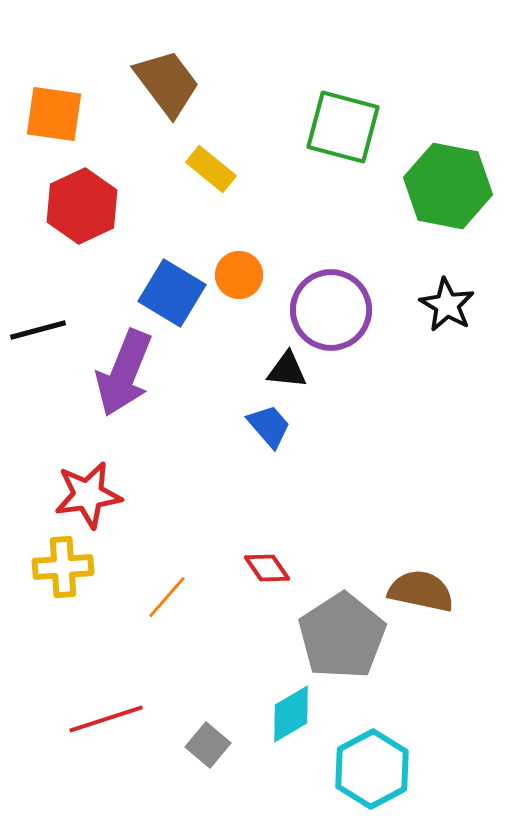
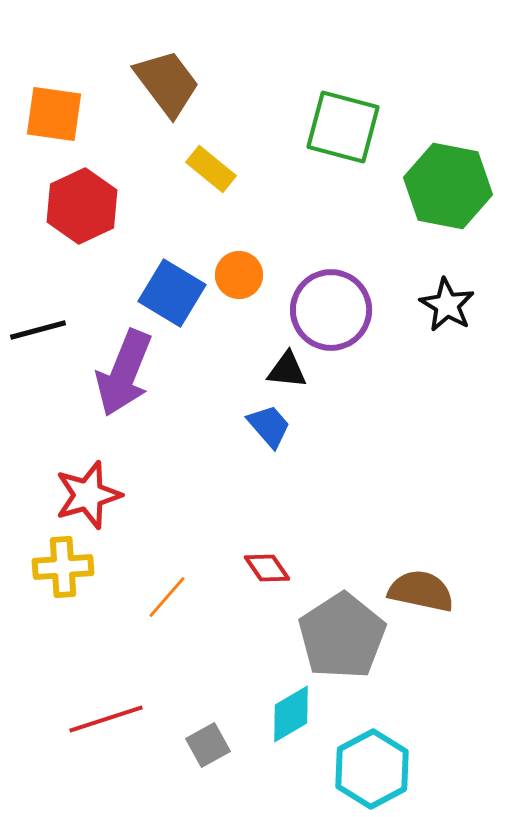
red star: rotated 8 degrees counterclockwise
gray square: rotated 21 degrees clockwise
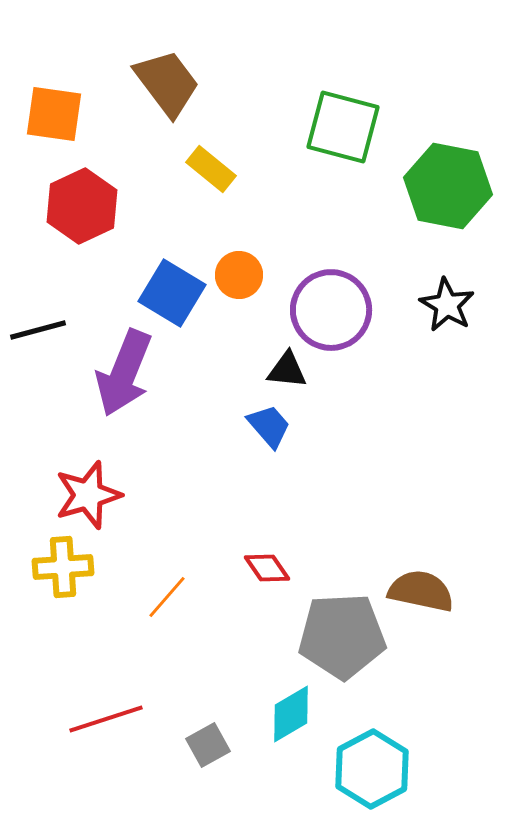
gray pentagon: rotated 30 degrees clockwise
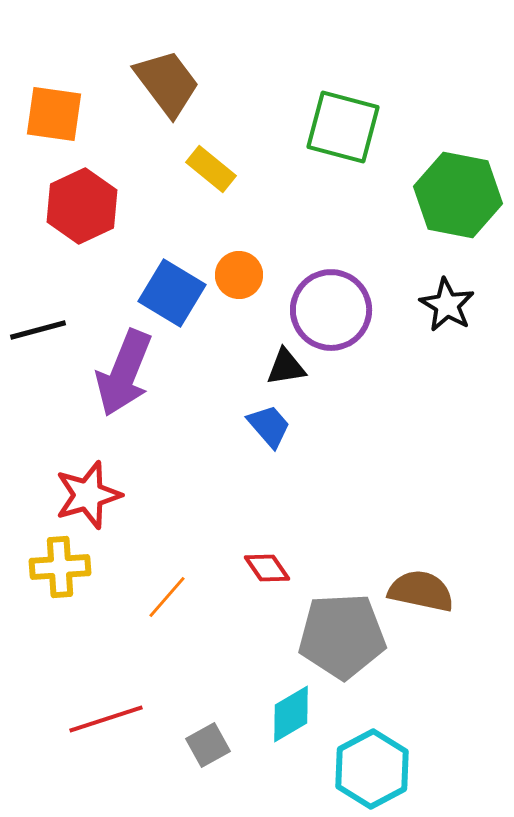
green hexagon: moved 10 px right, 9 px down
black triangle: moved 1 px left, 3 px up; rotated 15 degrees counterclockwise
yellow cross: moved 3 px left
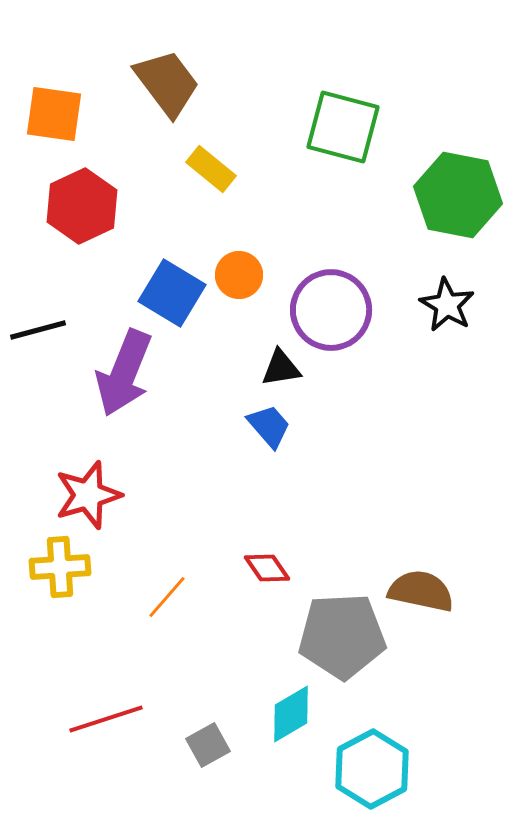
black triangle: moved 5 px left, 1 px down
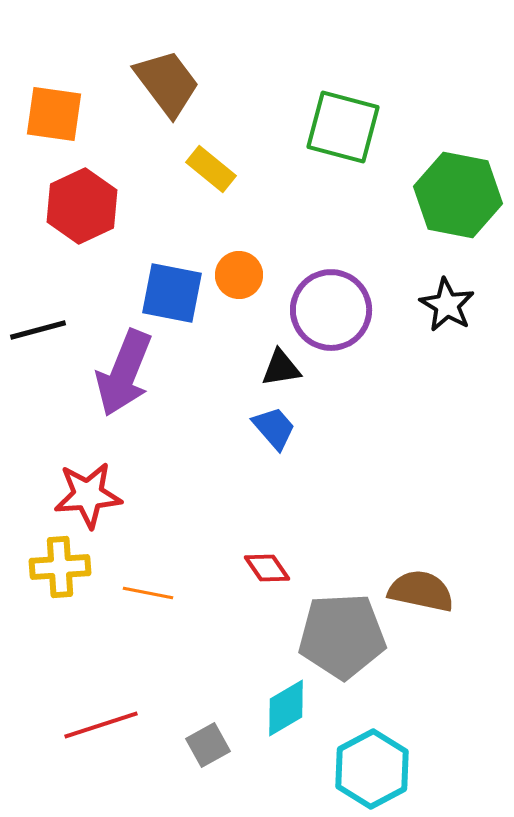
blue square: rotated 20 degrees counterclockwise
blue trapezoid: moved 5 px right, 2 px down
red star: rotated 12 degrees clockwise
orange line: moved 19 px left, 4 px up; rotated 60 degrees clockwise
cyan diamond: moved 5 px left, 6 px up
red line: moved 5 px left, 6 px down
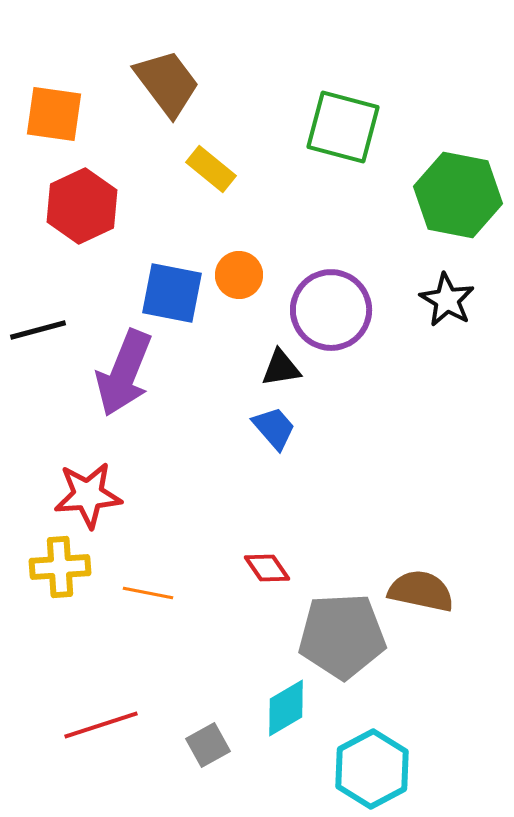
black star: moved 5 px up
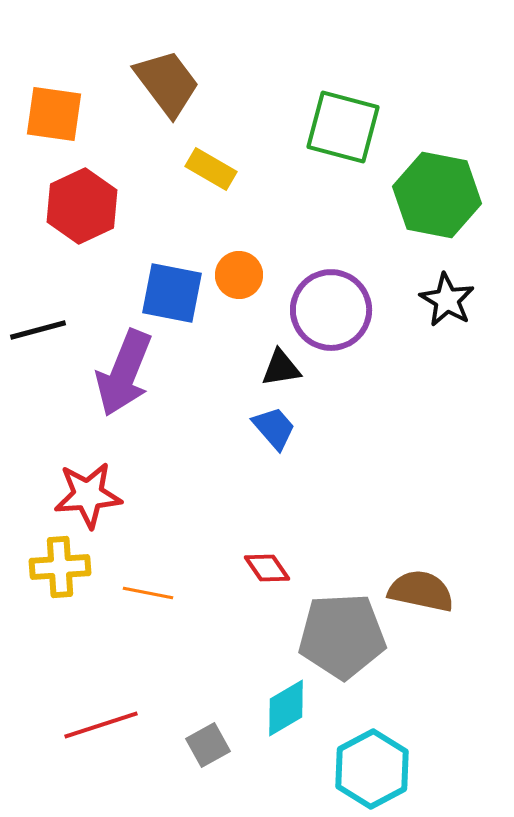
yellow rectangle: rotated 9 degrees counterclockwise
green hexagon: moved 21 px left
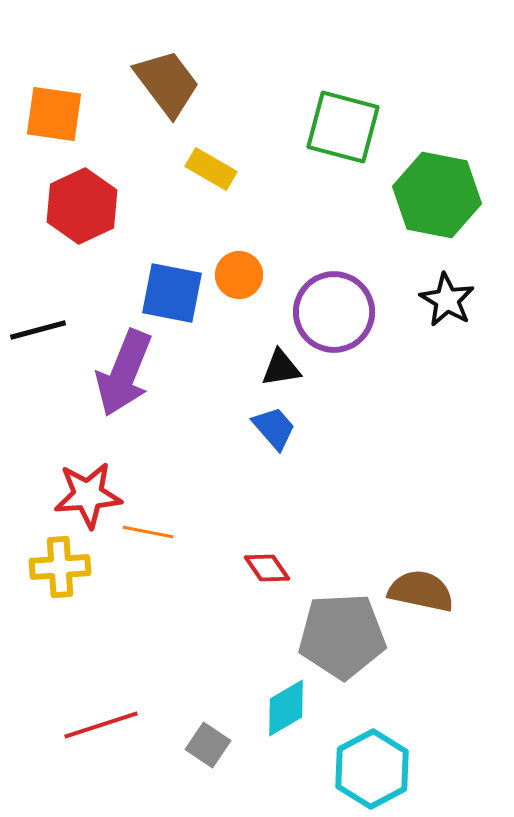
purple circle: moved 3 px right, 2 px down
orange line: moved 61 px up
gray square: rotated 27 degrees counterclockwise
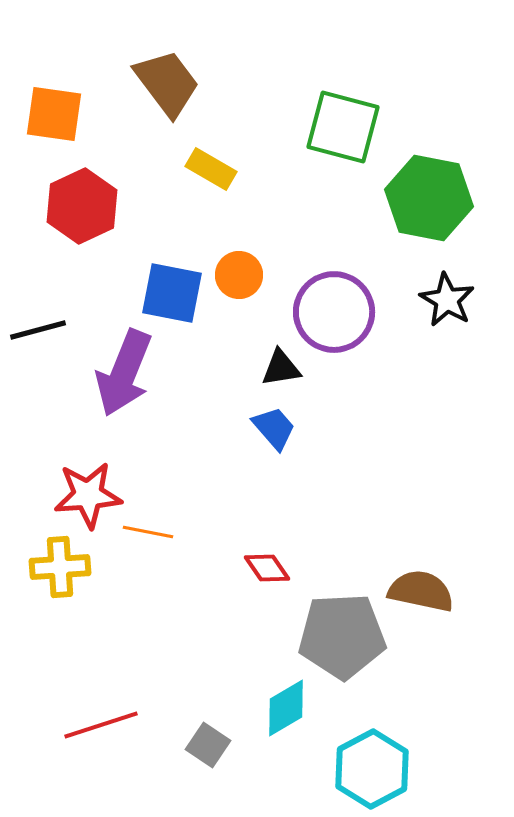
green hexagon: moved 8 px left, 3 px down
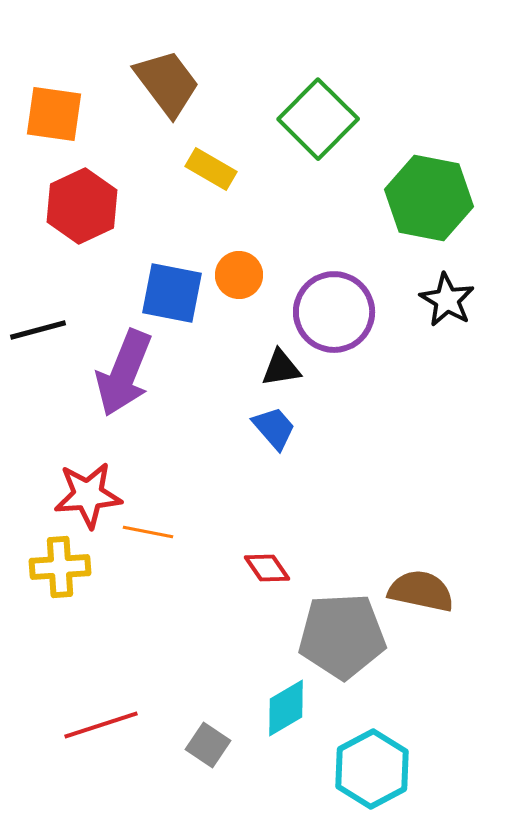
green square: moved 25 px left, 8 px up; rotated 30 degrees clockwise
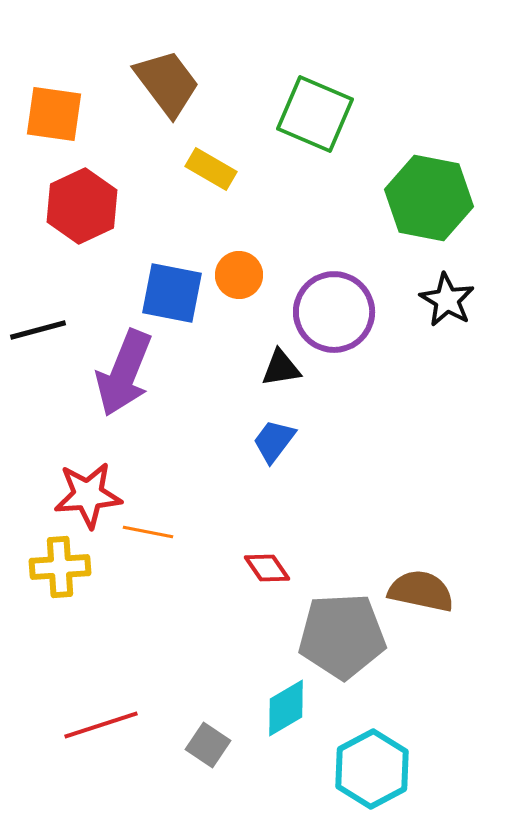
green square: moved 3 px left, 5 px up; rotated 22 degrees counterclockwise
blue trapezoid: moved 13 px down; rotated 102 degrees counterclockwise
